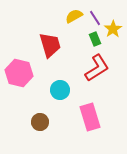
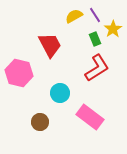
purple line: moved 3 px up
red trapezoid: rotated 12 degrees counterclockwise
cyan circle: moved 3 px down
pink rectangle: rotated 36 degrees counterclockwise
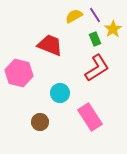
red trapezoid: rotated 40 degrees counterclockwise
pink rectangle: rotated 20 degrees clockwise
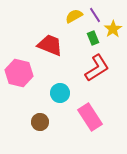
green rectangle: moved 2 px left, 1 px up
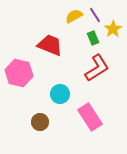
cyan circle: moved 1 px down
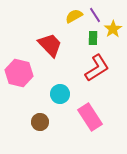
green rectangle: rotated 24 degrees clockwise
red trapezoid: rotated 24 degrees clockwise
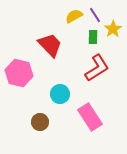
green rectangle: moved 1 px up
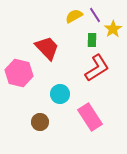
green rectangle: moved 1 px left, 3 px down
red trapezoid: moved 3 px left, 3 px down
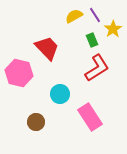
green rectangle: rotated 24 degrees counterclockwise
brown circle: moved 4 px left
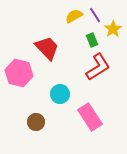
red L-shape: moved 1 px right, 1 px up
